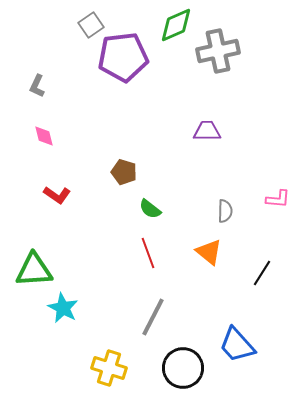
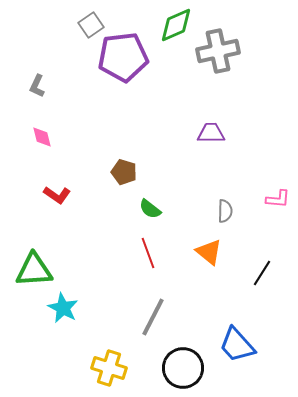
purple trapezoid: moved 4 px right, 2 px down
pink diamond: moved 2 px left, 1 px down
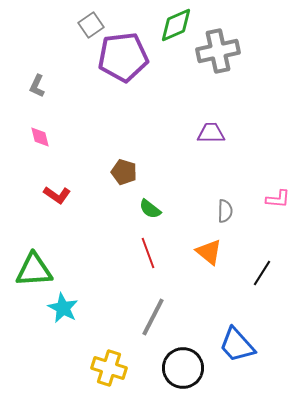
pink diamond: moved 2 px left
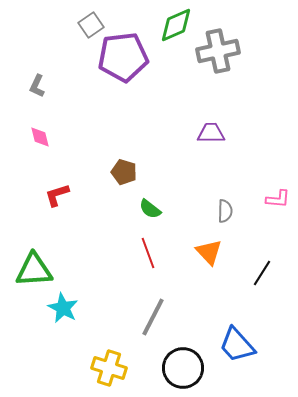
red L-shape: rotated 128 degrees clockwise
orange triangle: rotated 8 degrees clockwise
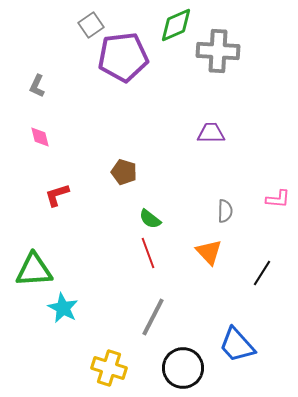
gray cross: rotated 15 degrees clockwise
green semicircle: moved 10 px down
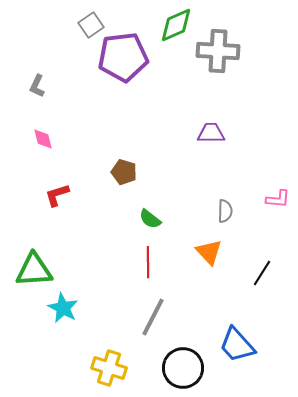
pink diamond: moved 3 px right, 2 px down
red line: moved 9 px down; rotated 20 degrees clockwise
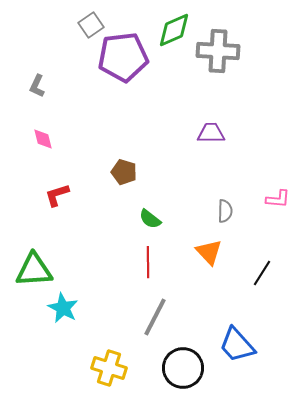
green diamond: moved 2 px left, 5 px down
gray line: moved 2 px right
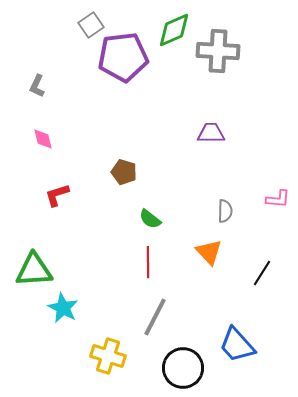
yellow cross: moved 1 px left, 12 px up
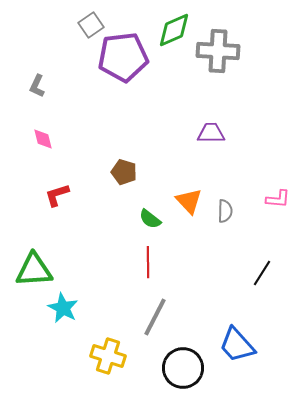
orange triangle: moved 20 px left, 51 px up
